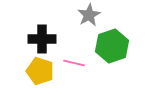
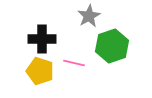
gray star: moved 1 px down
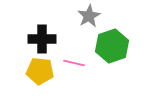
yellow pentagon: rotated 12 degrees counterclockwise
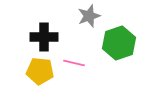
gray star: rotated 10 degrees clockwise
black cross: moved 2 px right, 2 px up
green hexagon: moved 7 px right, 3 px up
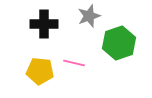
black cross: moved 13 px up
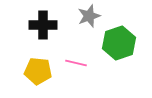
black cross: moved 1 px left, 1 px down
pink line: moved 2 px right
yellow pentagon: moved 2 px left
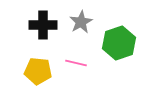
gray star: moved 8 px left, 6 px down; rotated 10 degrees counterclockwise
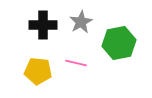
green hexagon: rotated 8 degrees clockwise
